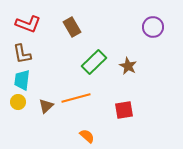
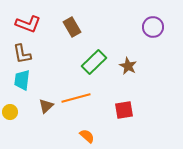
yellow circle: moved 8 px left, 10 px down
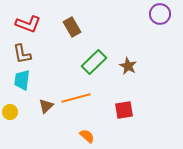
purple circle: moved 7 px right, 13 px up
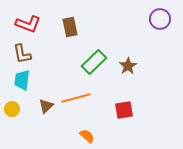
purple circle: moved 5 px down
brown rectangle: moved 2 px left; rotated 18 degrees clockwise
brown star: rotated 12 degrees clockwise
yellow circle: moved 2 px right, 3 px up
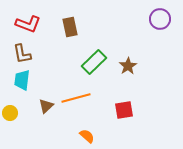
yellow circle: moved 2 px left, 4 px down
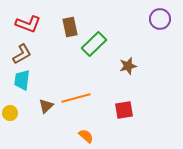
brown L-shape: rotated 110 degrees counterclockwise
green rectangle: moved 18 px up
brown star: rotated 18 degrees clockwise
orange semicircle: moved 1 px left
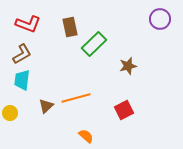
red square: rotated 18 degrees counterclockwise
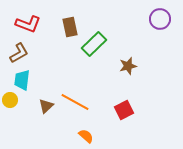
brown L-shape: moved 3 px left, 1 px up
orange line: moved 1 px left, 4 px down; rotated 44 degrees clockwise
yellow circle: moved 13 px up
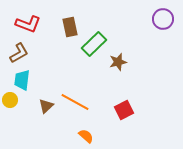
purple circle: moved 3 px right
brown star: moved 10 px left, 4 px up
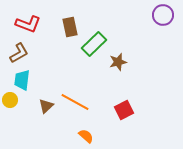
purple circle: moved 4 px up
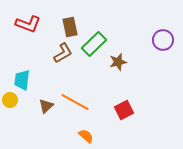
purple circle: moved 25 px down
brown L-shape: moved 44 px right
